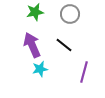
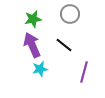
green star: moved 2 px left, 7 px down
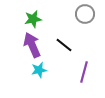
gray circle: moved 15 px right
cyan star: moved 1 px left, 1 px down
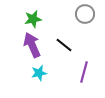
cyan star: moved 3 px down
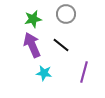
gray circle: moved 19 px left
black line: moved 3 px left
cyan star: moved 5 px right; rotated 21 degrees clockwise
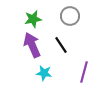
gray circle: moved 4 px right, 2 px down
black line: rotated 18 degrees clockwise
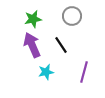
gray circle: moved 2 px right
cyan star: moved 2 px right, 1 px up; rotated 21 degrees counterclockwise
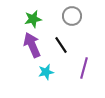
purple line: moved 4 px up
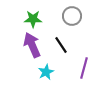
green star: rotated 12 degrees clockwise
cyan star: rotated 14 degrees counterclockwise
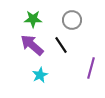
gray circle: moved 4 px down
purple arrow: rotated 25 degrees counterclockwise
purple line: moved 7 px right
cyan star: moved 6 px left, 3 px down
